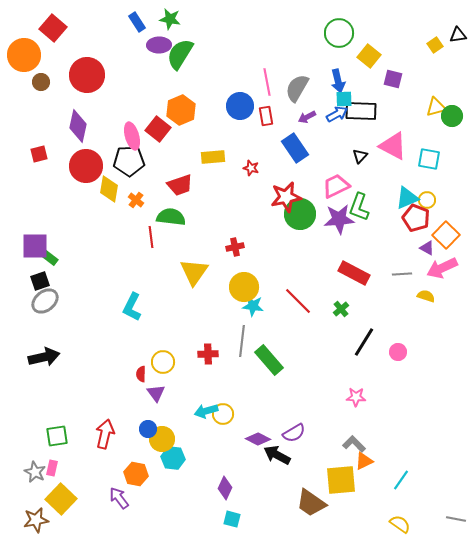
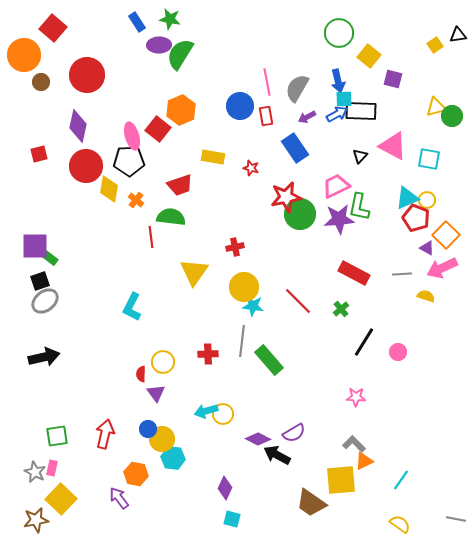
yellow rectangle at (213, 157): rotated 15 degrees clockwise
green L-shape at (359, 207): rotated 8 degrees counterclockwise
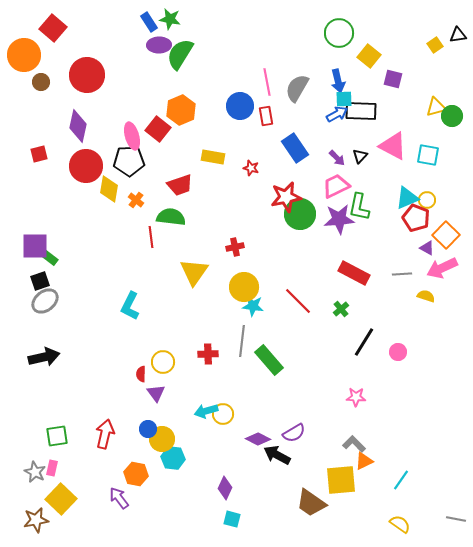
blue rectangle at (137, 22): moved 12 px right
purple arrow at (307, 117): moved 30 px right, 41 px down; rotated 108 degrees counterclockwise
cyan square at (429, 159): moved 1 px left, 4 px up
cyan L-shape at (132, 307): moved 2 px left, 1 px up
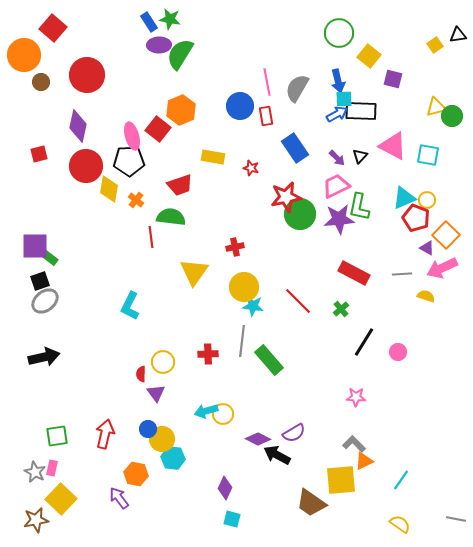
cyan triangle at (407, 198): moved 3 px left
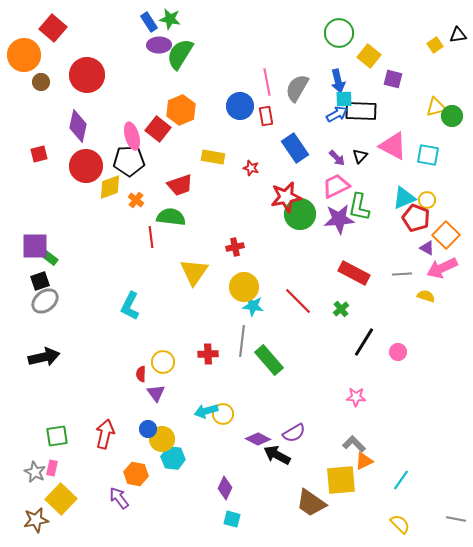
yellow diamond at (109, 189): moved 1 px right, 2 px up; rotated 60 degrees clockwise
yellow semicircle at (400, 524): rotated 10 degrees clockwise
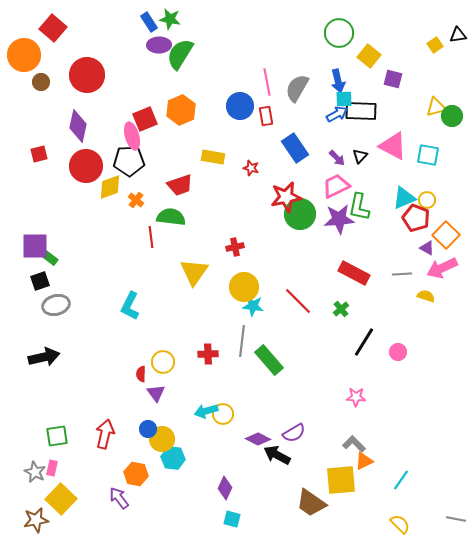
red square at (158, 129): moved 13 px left, 10 px up; rotated 30 degrees clockwise
gray ellipse at (45, 301): moved 11 px right, 4 px down; rotated 24 degrees clockwise
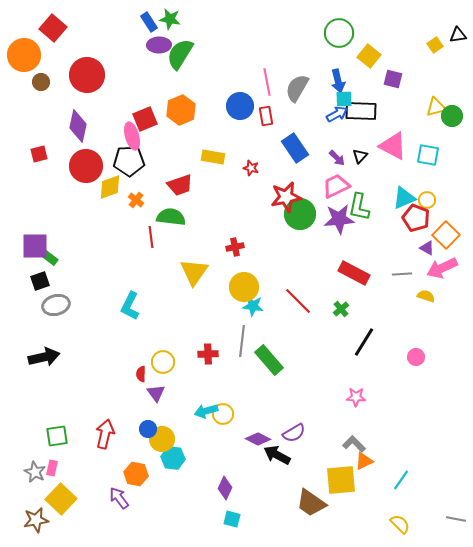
pink circle at (398, 352): moved 18 px right, 5 px down
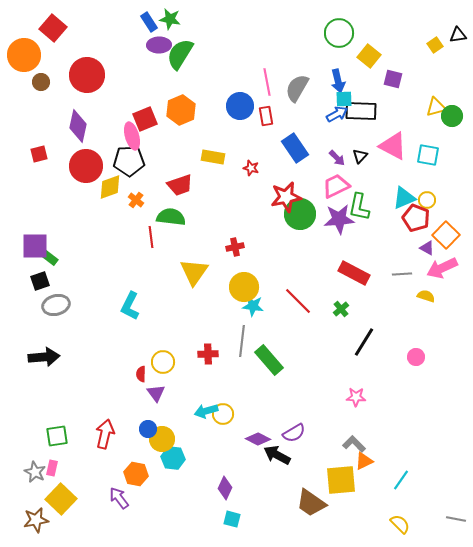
black arrow at (44, 357): rotated 8 degrees clockwise
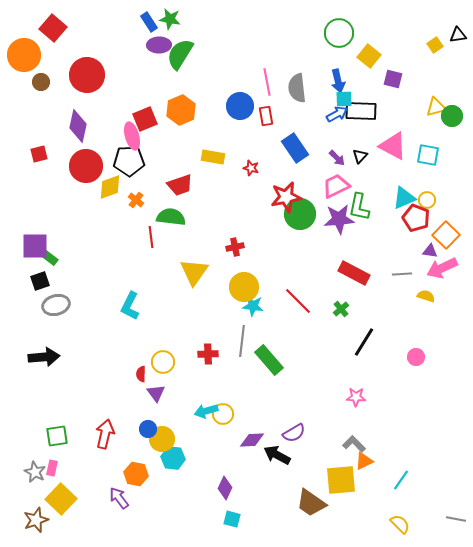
gray semicircle at (297, 88): rotated 36 degrees counterclockwise
purple triangle at (427, 248): moved 3 px right, 3 px down; rotated 21 degrees counterclockwise
purple diamond at (258, 439): moved 6 px left, 1 px down; rotated 30 degrees counterclockwise
brown star at (36, 520): rotated 10 degrees counterclockwise
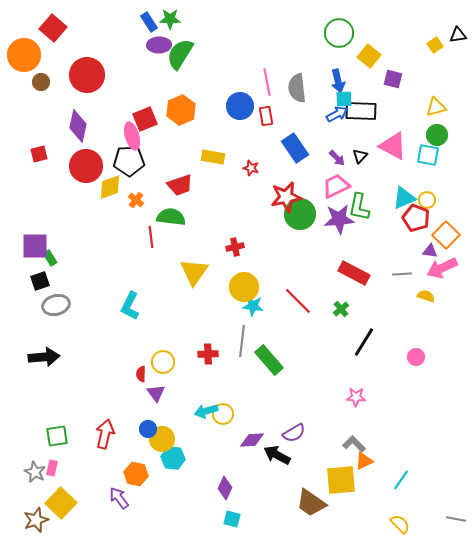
green star at (170, 19): rotated 10 degrees counterclockwise
green circle at (452, 116): moved 15 px left, 19 px down
green rectangle at (50, 258): rotated 21 degrees clockwise
yellow square at (61, 499): moved 4 px down
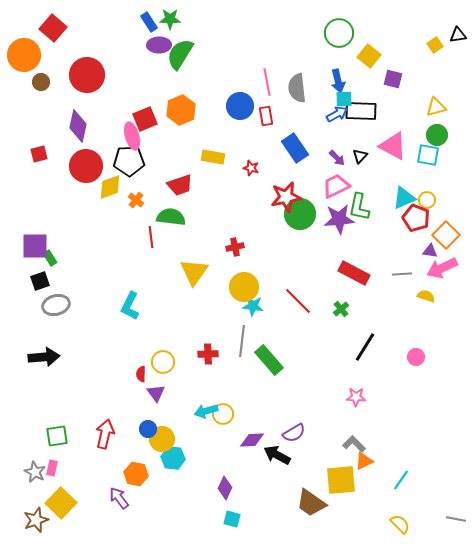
black line at (364, 342): moved 1 px right, 5 px down
